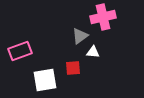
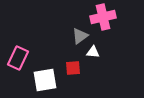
pink rectangle: moved 2 px left, 7 px down; rotated 45 degrees counterclockwise
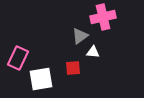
white square: moved 4 px left, 1 px up
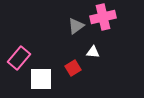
gray triangle: moved 4 px left, 10 px up
pink rectangle: moved 1 px right; rotated 15 degrees clockwise
red square: rotated 28 degrees counterclockwise
white square: rotated 10 degrees clockwise
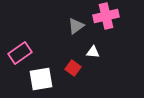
pink cross: moved 3 px right, 1 px up
pink rectangle: moved 1 px right, 5 px up; rotated 15 degrees clockwise
red square: rotated 21 degrees counterclockwise
white square: rotated 10 degrees counterclockwise
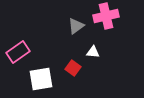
pink rectangle: moved 2 px left, 1 px up
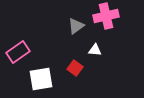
white triangle: moved 2 px right, 2 px up
red square: moved 2 px right
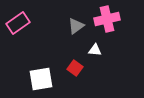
pink cross: moved 1 px right, 3 px down
pink rectangle: moved 29 px up
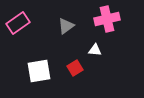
gray triangle: moved 10 px left
red square: rotated 21 degrees clockwise
white square: moved 2 px left, 8 px up
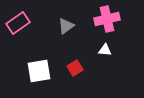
white triangle: moved 10 px right
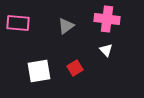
pink cross: rotated 20 degrees clockwise
pink rectangle: rotated 40 degrees clockwise
white triangle: moved 1 px right; rotated 40 degrees clockwise
